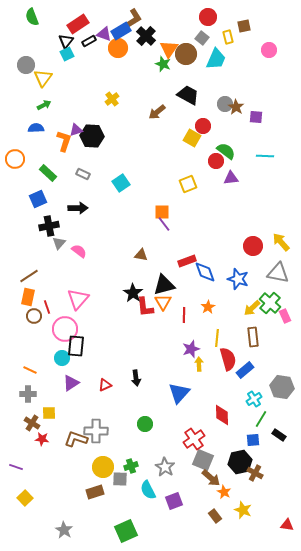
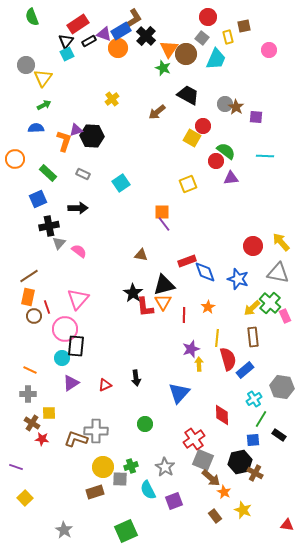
green star at (163, 64): moved 4 px down
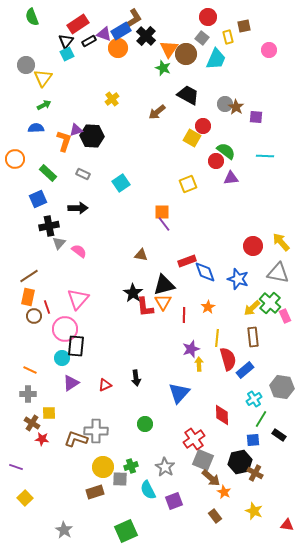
yellow star at (243, 510): moved 11 px right, 1 px down
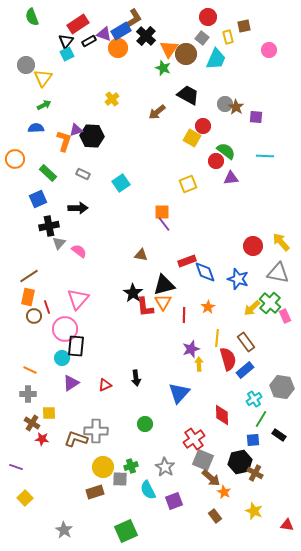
brown rectangle at (253, 337): moved 7 px left, 5 px down; rotated 30 degrees counterclockwise
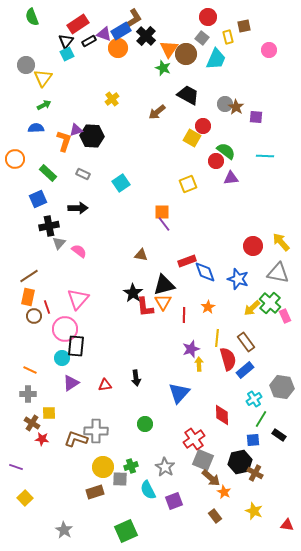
red triangle at (105, 385): rotated 16 degrees clockwise
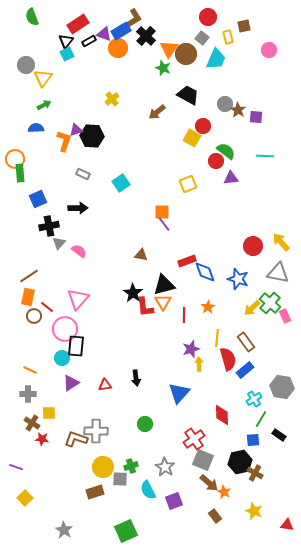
brown star at (236, 107): moved 2 px right, 3 px down
green rectangle at (48, 173): moved 28 px left; rotated 42 degrees clockwise
red line at (47, 307): rotated 32 degrees counterclockwise
brown arrow at (211, 478): moved 2 px left, 5 px down
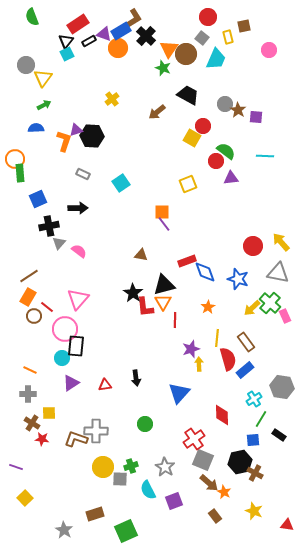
orange rectangle at (28, 297): rotated 18 degrees clockwise
red line at (184, 315): moved 9 px left, 5 px down
brown rectangle at (95, 492): moved 22 px down
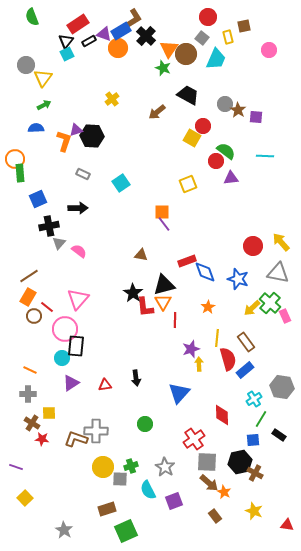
gray square at (203, 460): moved 4 px right, 2 px down; rotated 20 degrees counterclockwise
brown rectangle at (95, 514): moved 12 px right, 5 px up
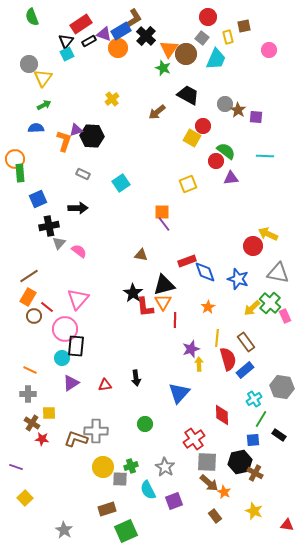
red rectangle at (78, 24): moved 3 px right
gray circle at (26, 65): moved 3 px right, 1 px up
yellow arrow at (281, 242): moved 13 px left, 8 px up; rotated 24 degrees counterclockwise
